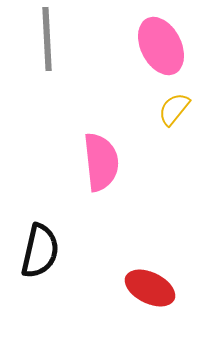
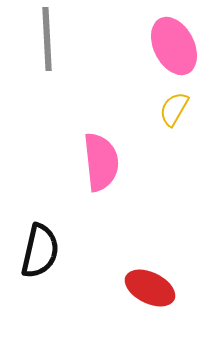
pink ellipse: moved 13 px right
yellow semicircle: rotated 9 degrees counterclockwise
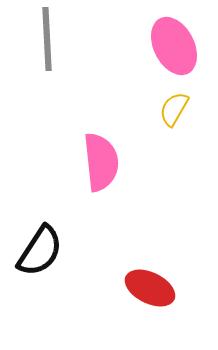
black semicircle: rotated 20 degrees clockwise
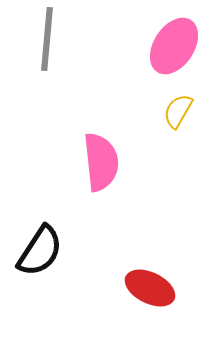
gray line: rotated 8 degrees clockwise
pink ellipse: rotated 60 degrees clockwise
yellow semicircle: moved 4 px right, 2 px down
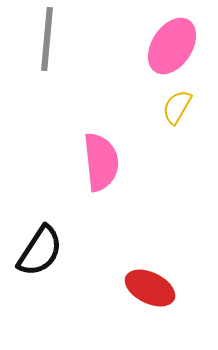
pink ellipse: moved 2 px left
yellow semicircle: moved 1 px left, 4 px up
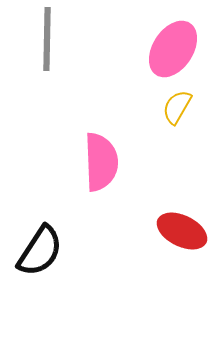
gray line: rotated 4 degrees counterclockwise
pink ellipse: moved 1 px right, 3 px down
pink semicircle: rotated 4 degrees clockwise
red ellipse: moved 32 px right, 57 px up
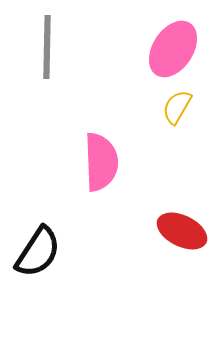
gray line: moved 8 px down
black semicircle: moved 2 px left, 1 px down
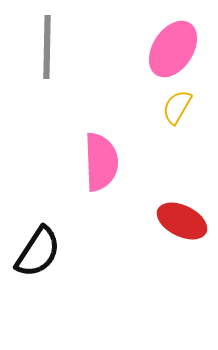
red ellipse: moved 10 px up
